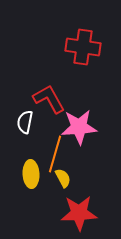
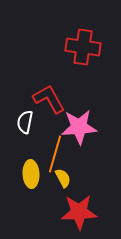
red star: moved 1 px up
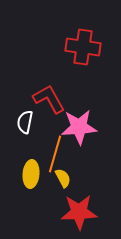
yellow ellipse: rotated 8 degrees clockwise
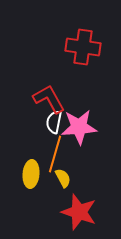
white semicircle: moved 29 px right
red star: rotated 21 degrees clockwise
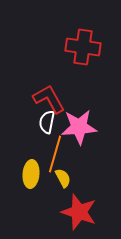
white semicircle: moved 7 px left
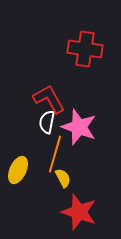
red cross: moved 2 px right, 2 px down
pink star: rotated 24 degrees clockwise
yellow ellipse: moved 13 px left, 4 px up; rotated 20 degrees clockwise
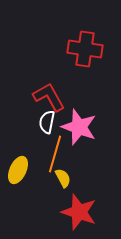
red L-shape: moved 2 px up
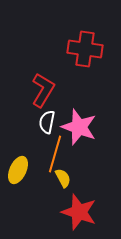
red L-shape: moved 6 px left, 7 px up; rotated 60 degrees clockwise
